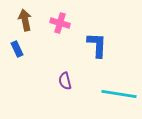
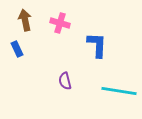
cyan line: moved 3 px up
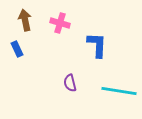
purple semicircle: moved 5 px right, 2 px down
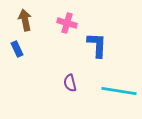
pink cross: moved 7 px right
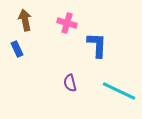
cyan line: rotated 16 degrees clockwise
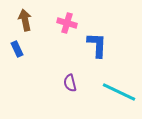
cyan line: moved 1 px down
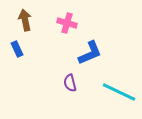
blue L-shape: moved 7 px left, 8 px down; rotated 64 degrees clockwise
